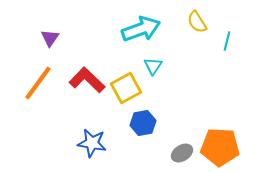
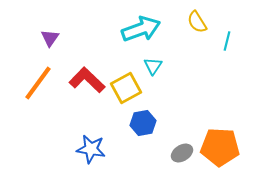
blue star: moved 1 px left, 6 px down
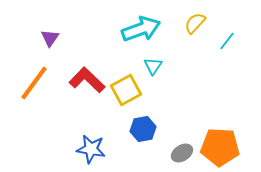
yellow semicircle: moved 2 px left, 1 px down; rotated 75 degrees clockwise
cyan line: rotated 24 degrees clockwise
orange line: moved 4 px left
yellow square: moved 2 px down
blue hexagon: moved 6 px down
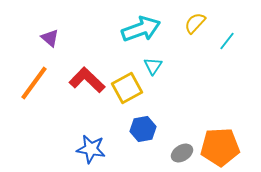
purple triangle: rotated 24 degrees counterclockwise
yellow square: moved 1 px right, 2 px up
orange pentagon: rotated 6 degrees counterclockwise
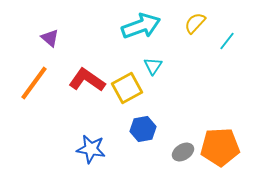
cyan arrow: moved 3 px up
red L-shape: rotated 9 degrees counterclockwise
gray ellipse: moved 1 px right, 1 px up
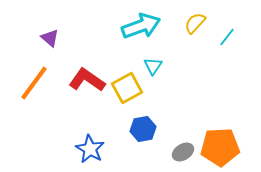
cyan line: moved 4 px up
blue star: moved 1 px left; rotated 20 degrees clockwise
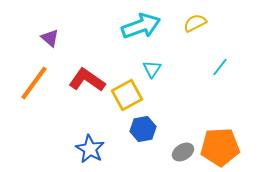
yellow semicircle: rotated 20 degrees clockwise
cyan line: moved 7 px left, 30 px down
cyan triangle: moved 1 px left, 3 px down
yellow square: moved 7 px down
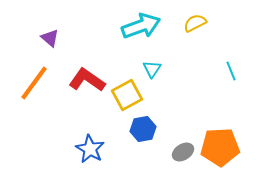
cyan line: moved 11 px right, 4 px down; rotated 60 degrees counterclockwise
